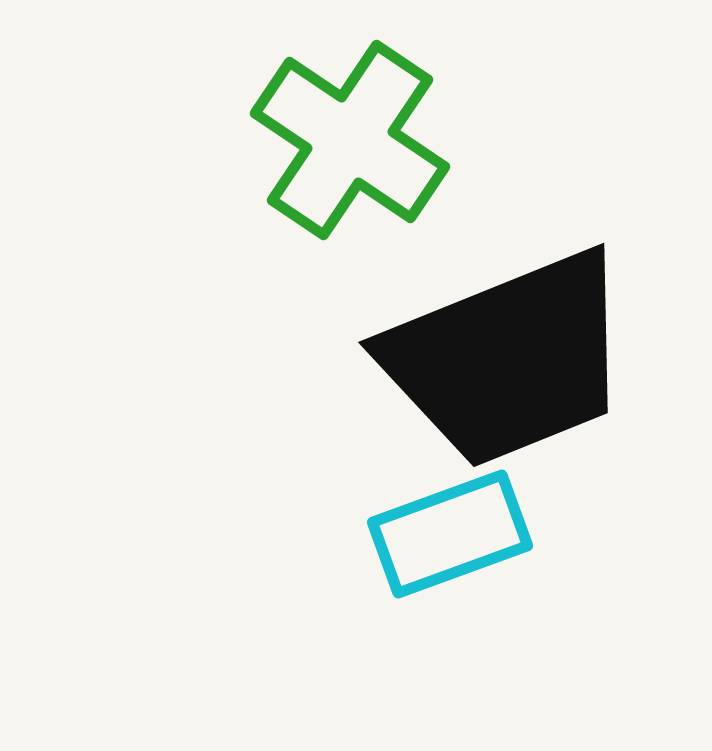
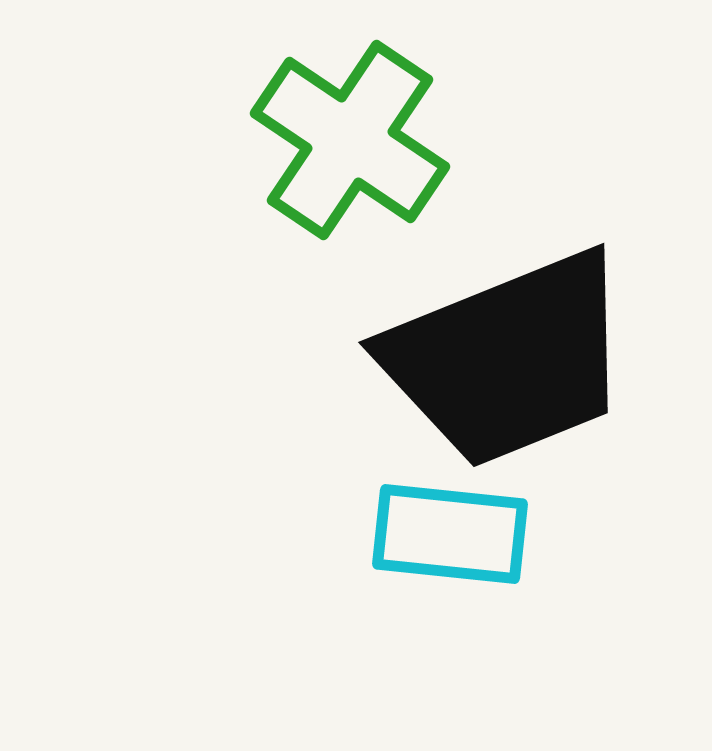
cyan rectangle: rotated 26 degrees clockwise
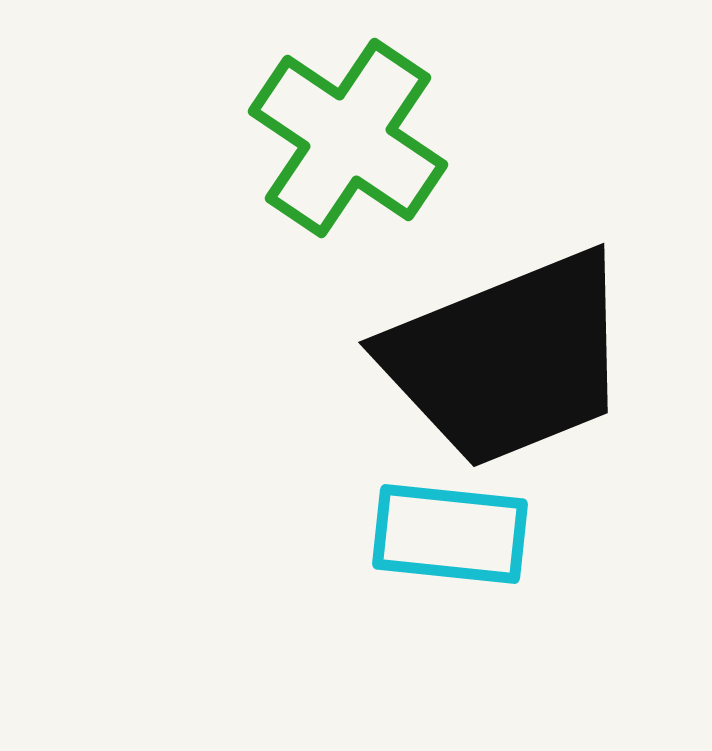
green cross: moved 2 px left, 2 px up
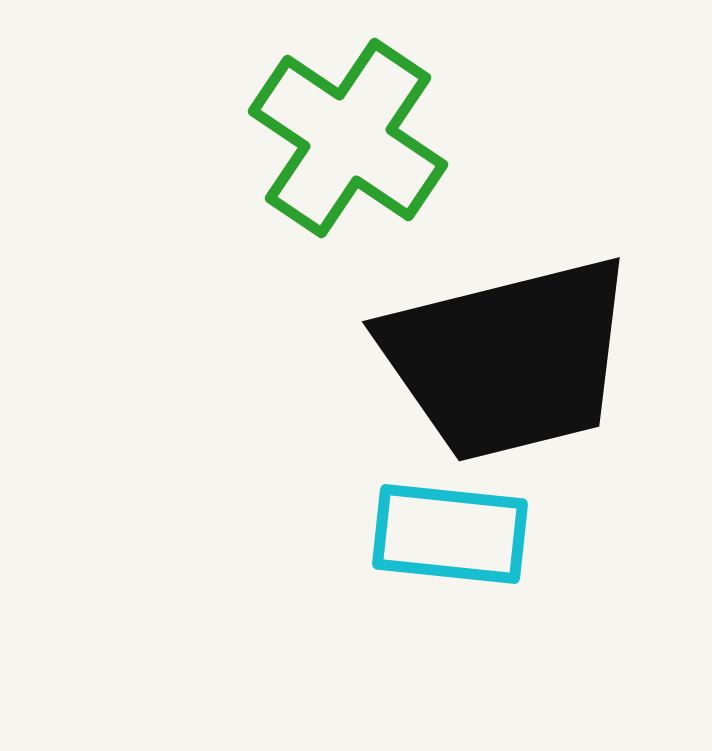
black trapezoid: rotated 8 degrees clockwise
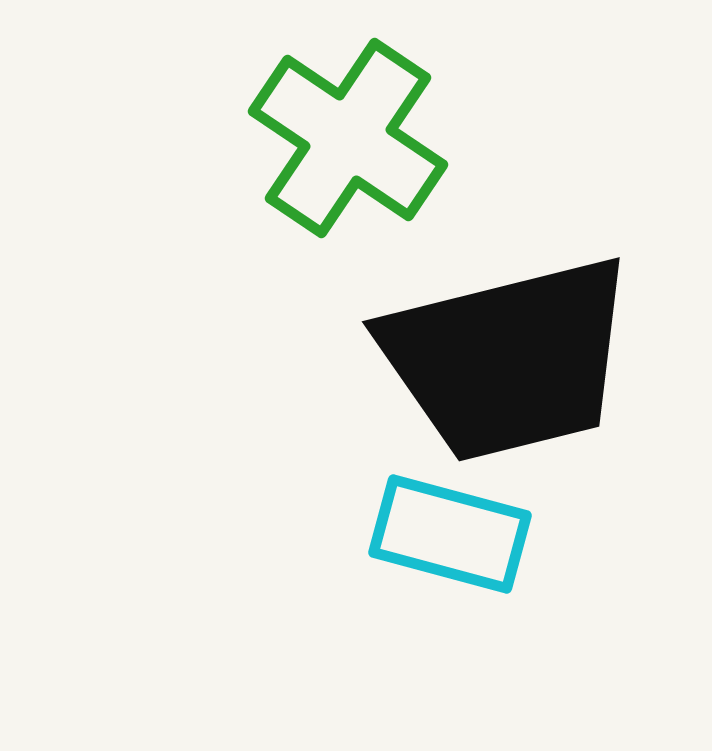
cyan rectangle: rotated 9 degrees clockwise
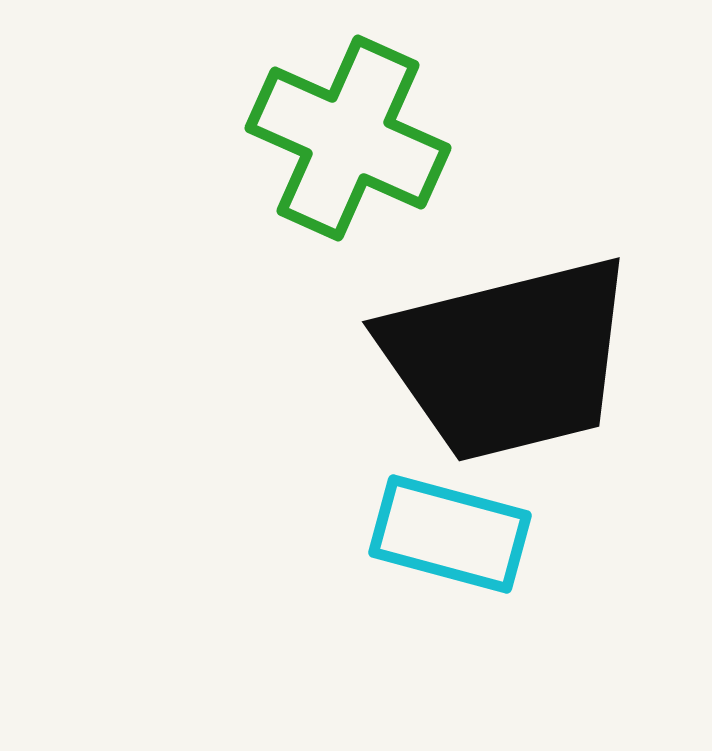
green cross: rotated 10 degrees counterclockwise
